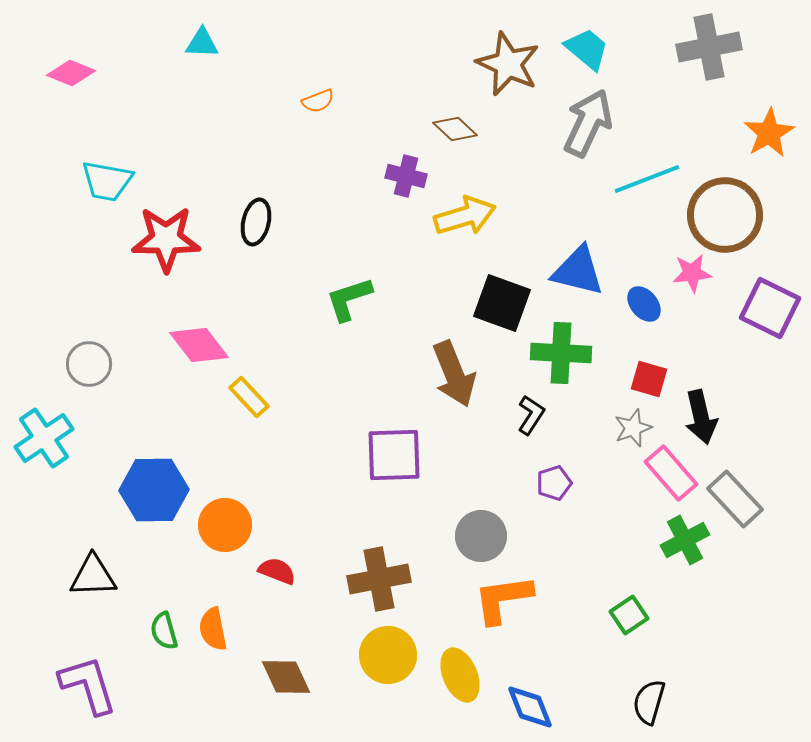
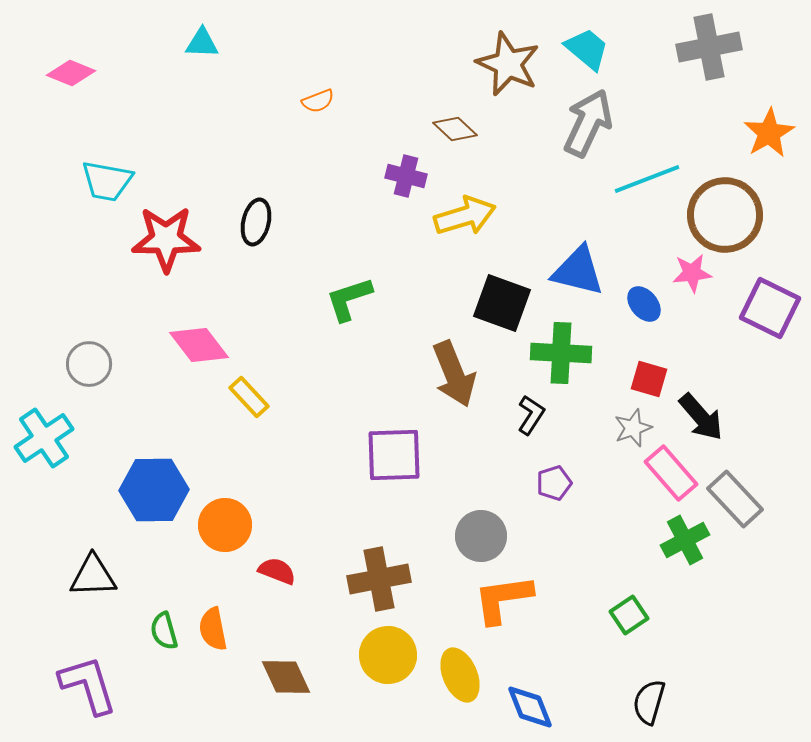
black arrow at (701, 417): rotated 28 degrees counterclockwise
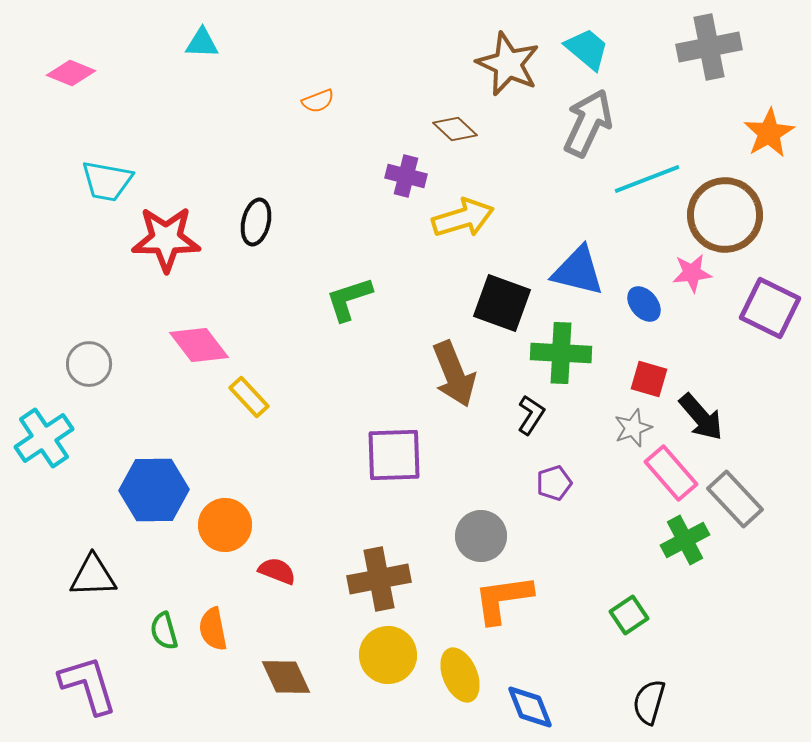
yellow arrow at (465, 216): moved 2 px left, 2 px down
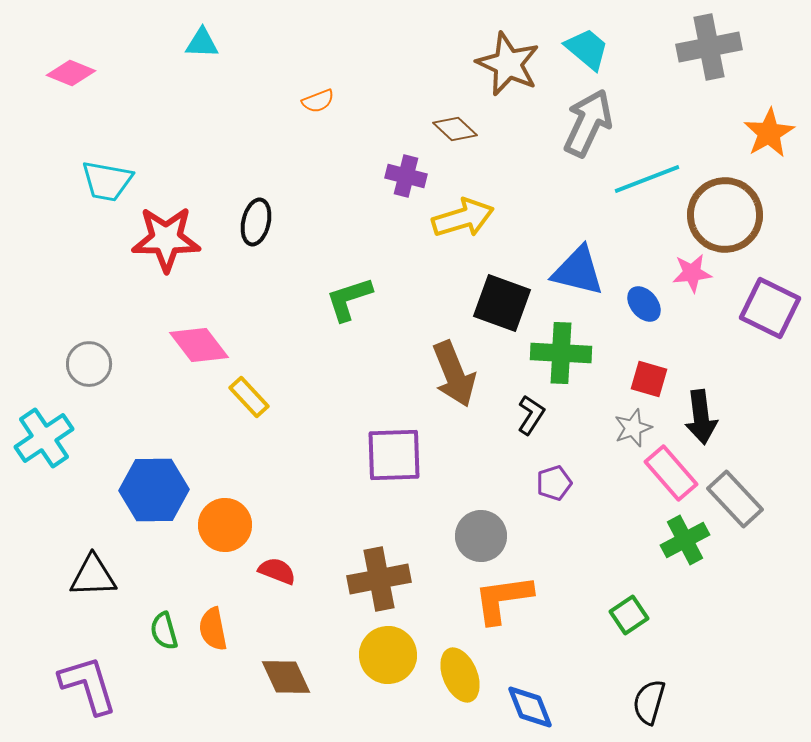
black arrow at (701, 417): rotated 34 degrees clockwise
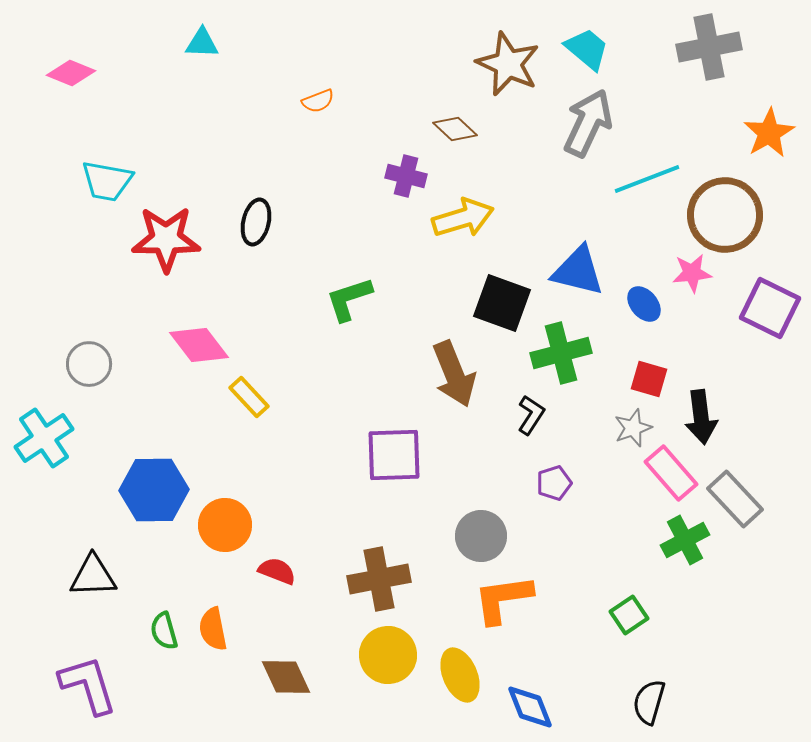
green cross at (561, 353): rotated 18 degrees counterclockwise
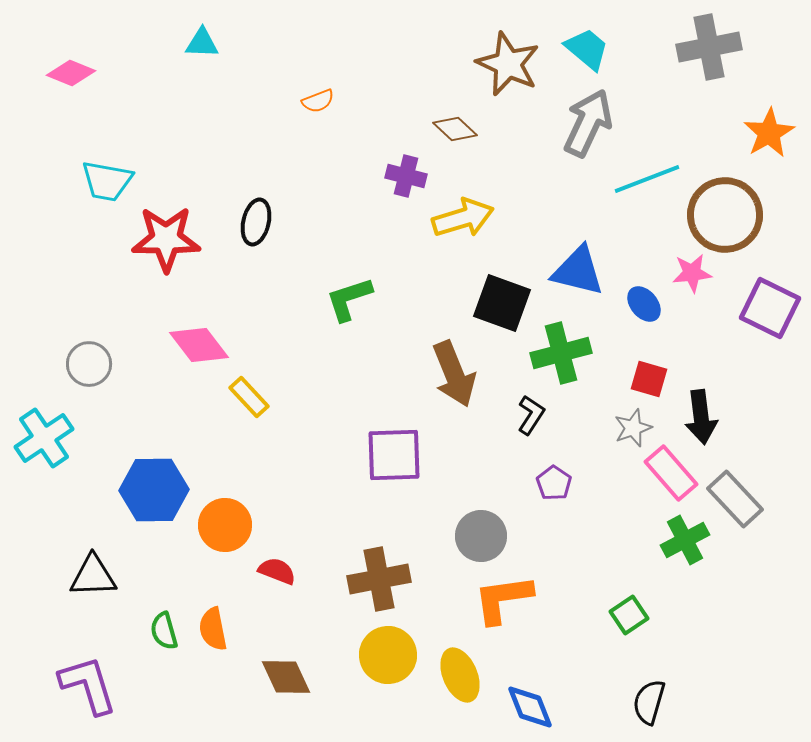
purple pentagon at (554, 483): rotated 20 degrees counterclockwise
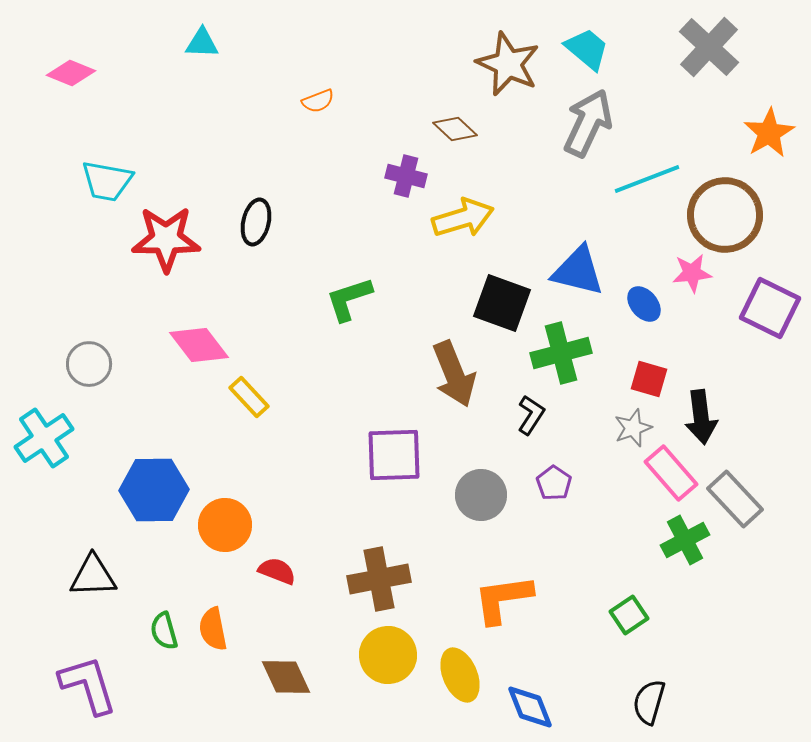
gray cross at (709, 47): rotated 36 degrees counterclockwise
gray circle at (481, 536): moved 41 px up
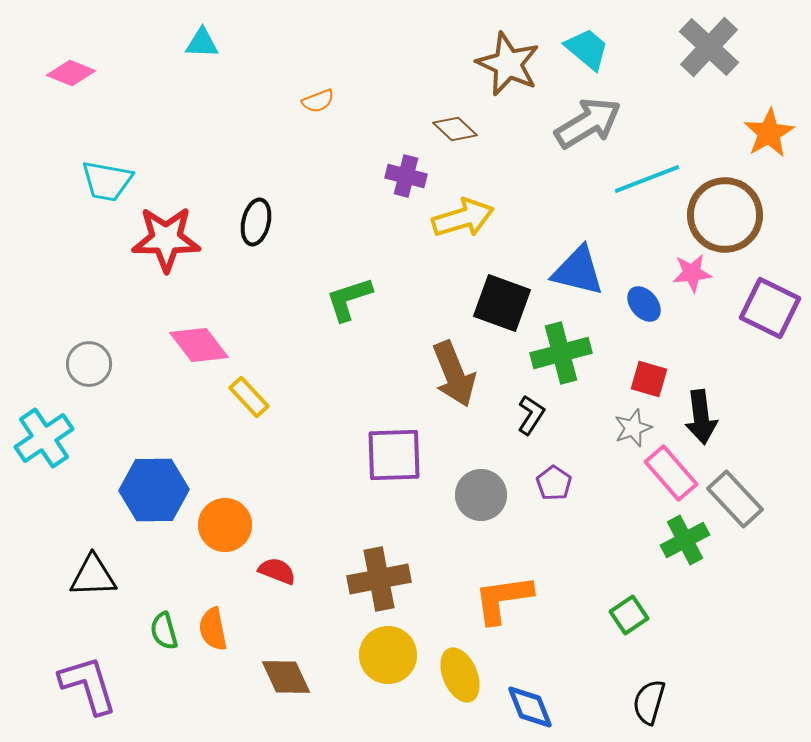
gray arrow at (588, 123): rotated 34 degrees clockwise
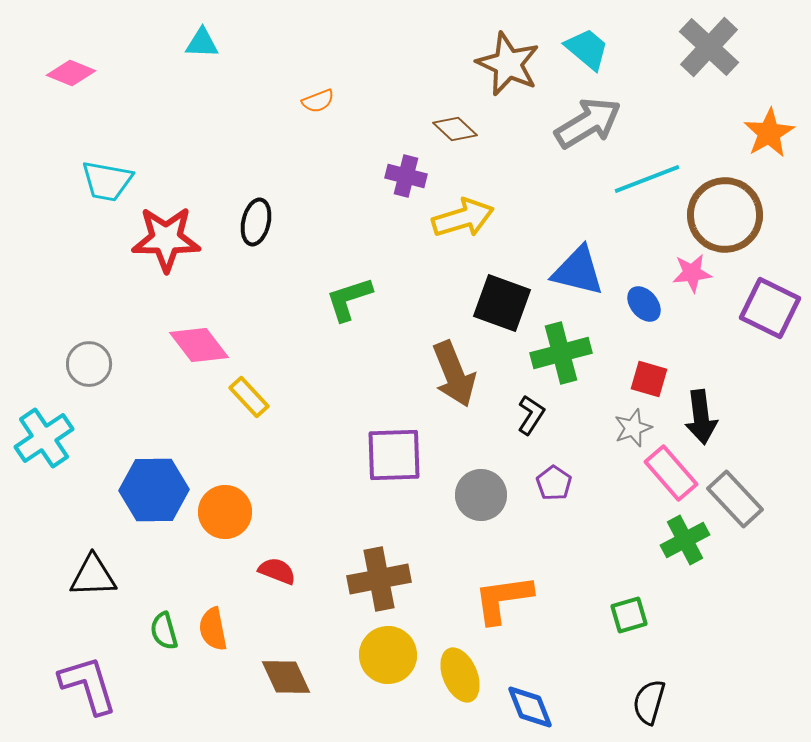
orange circle at (225, 525): moved 13 px up
green square at (629, 615): rotated 18 degrees clockwise
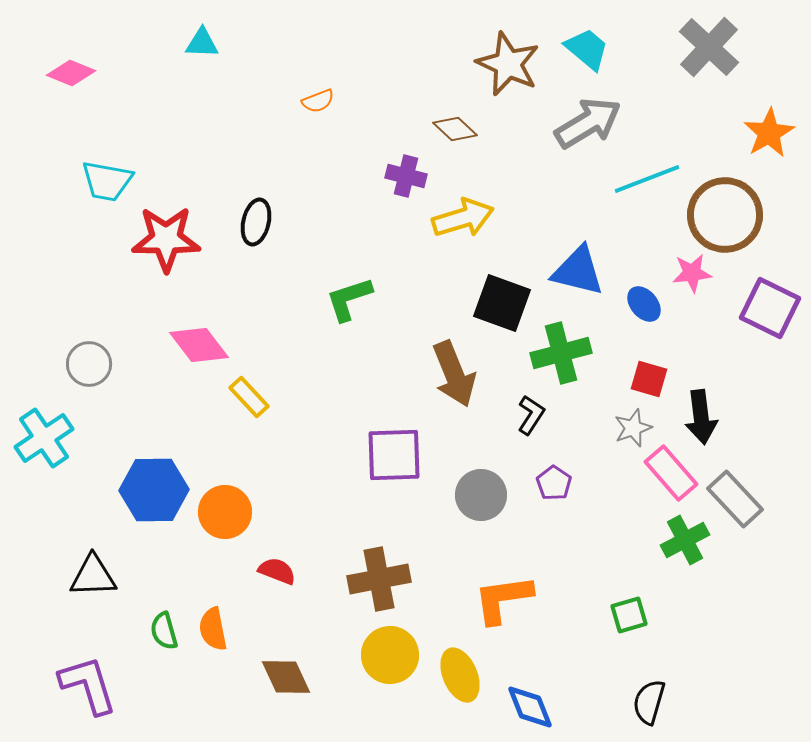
yellow circle at (388, 655): moved 2 px right
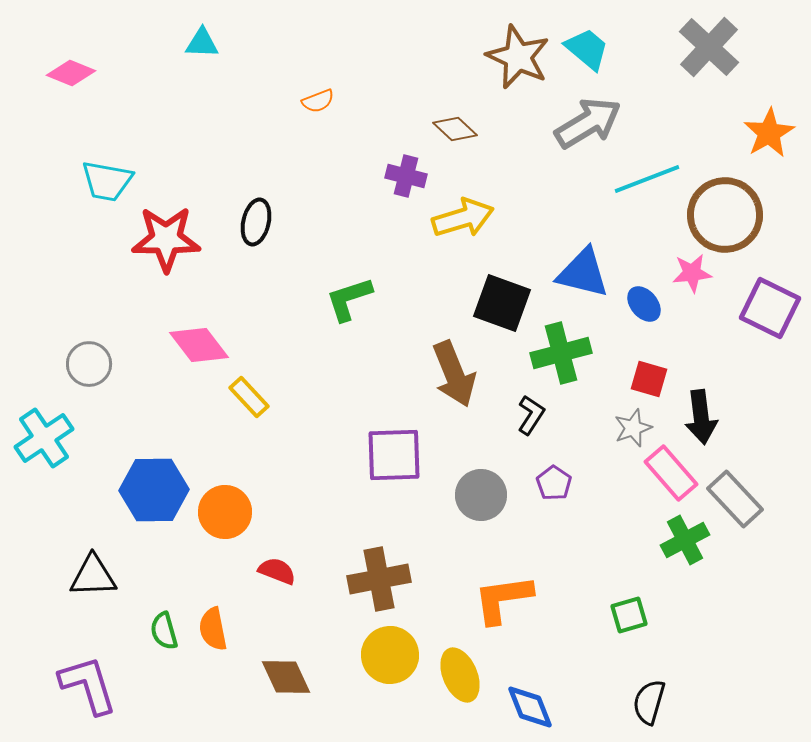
brown star at (508, 64): moved 10 px right, 7 px up
blue triangle at (578, 271): moved 5 px right, 2 px down
